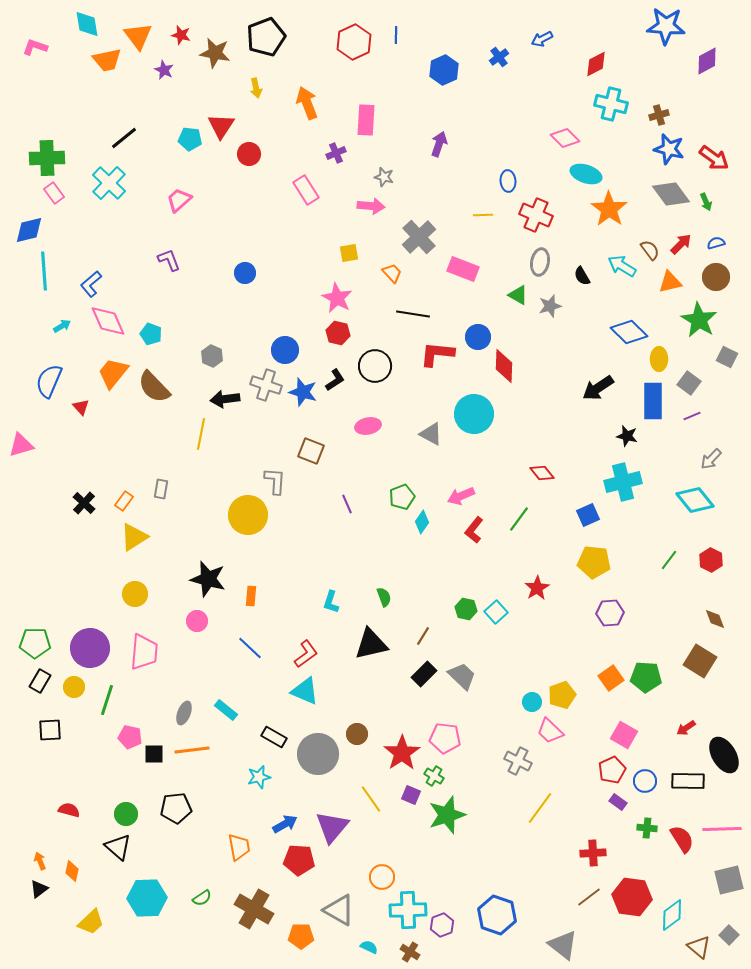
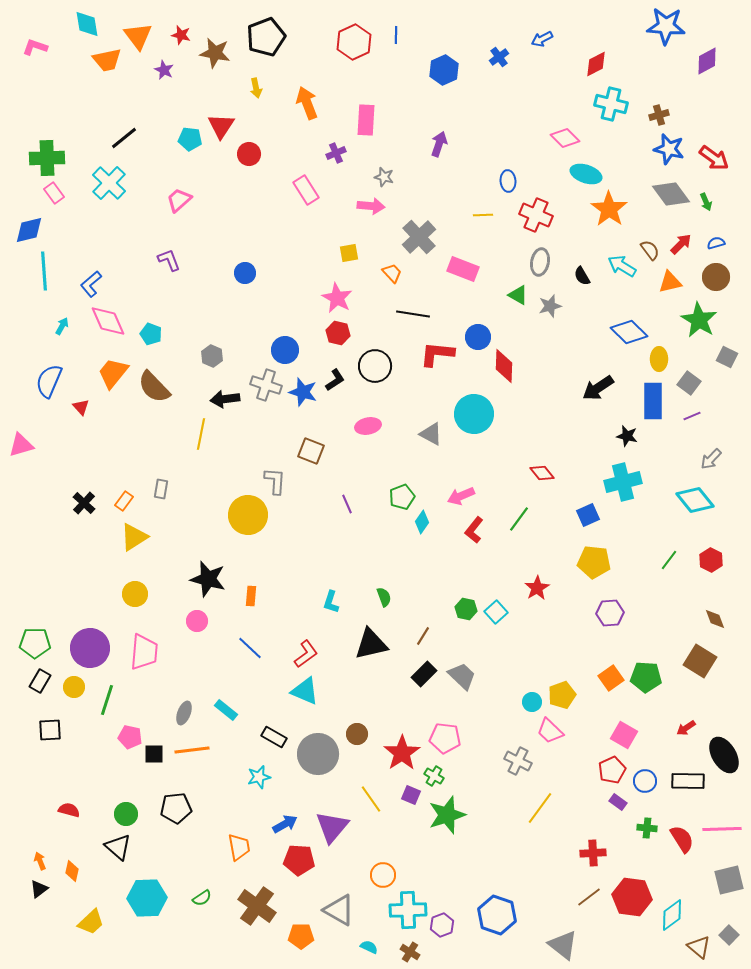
cyan arrow at (62, 326): rotated 30 degrees counterclockwise
orange circle at (382, 877): moved 1 px right, 2 px up
brown cross at (254, 909): moved 3 px right, 3 px up; rotated 6 degrees clockwise
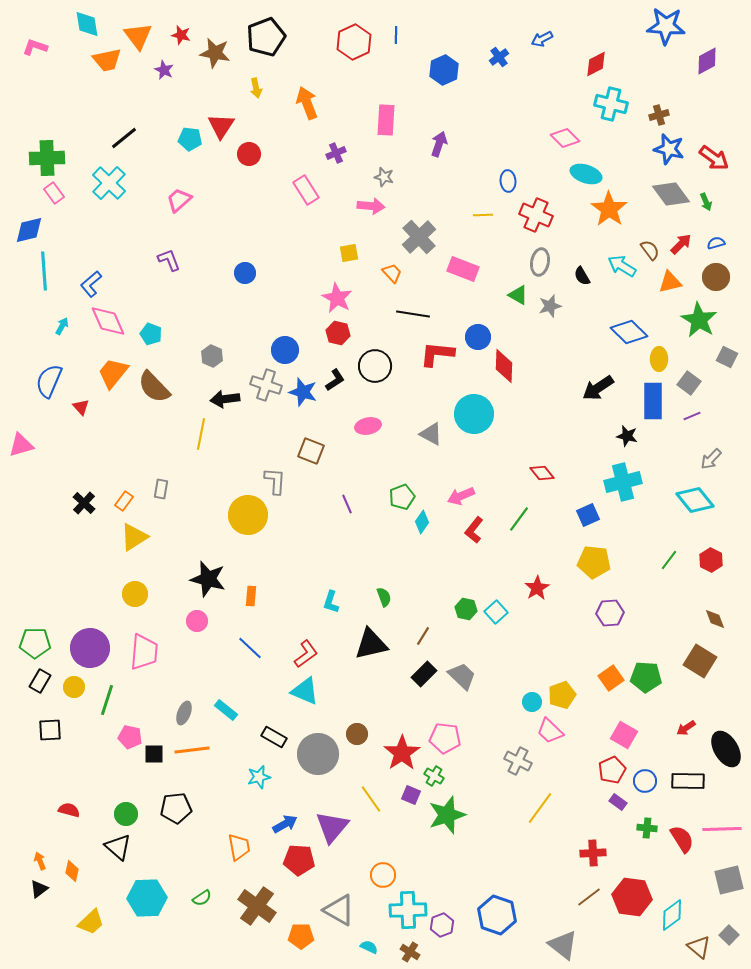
pink rectangle at (366, 120): moved 20 px right
black ellipse at (724, 755): moved 2 px right, 6 px up
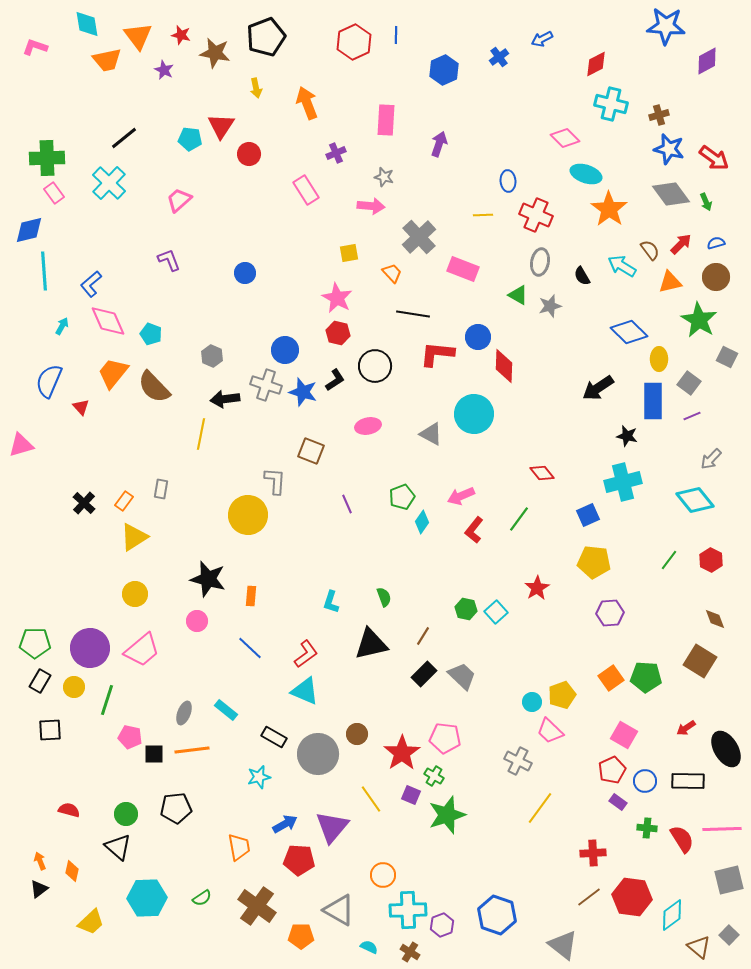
pink trapezoid at (144, 652): moved 2 px left, 2 px up; rotated 45 degrees clockwise
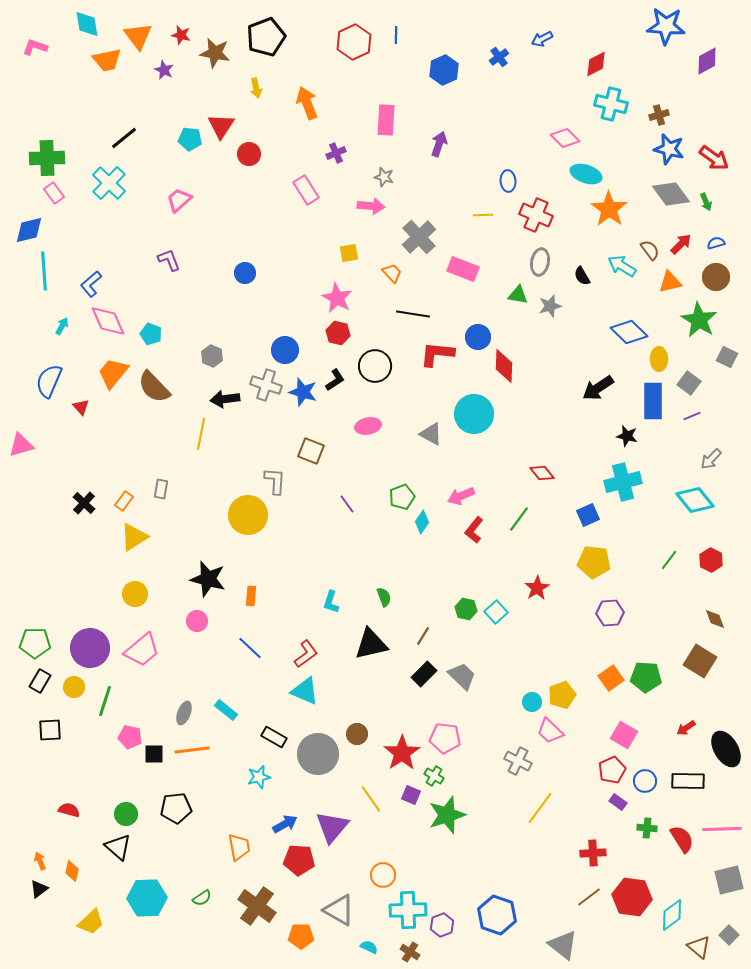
green triangle at (518, 295): rotated 20 degrees counterclockwise
purple line at (347, 504): rotated 12 degrees counterclockwise
green line at (107, 700): moved 2 px left, 1 px down
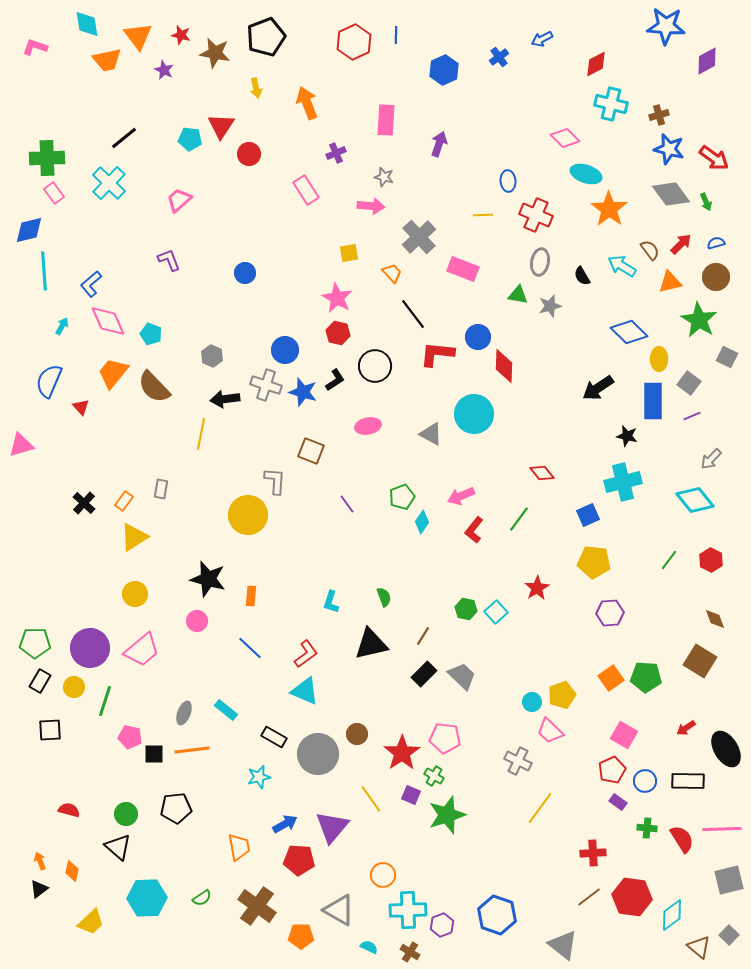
black line at (413, 314): rotated 44 degrees clockwise
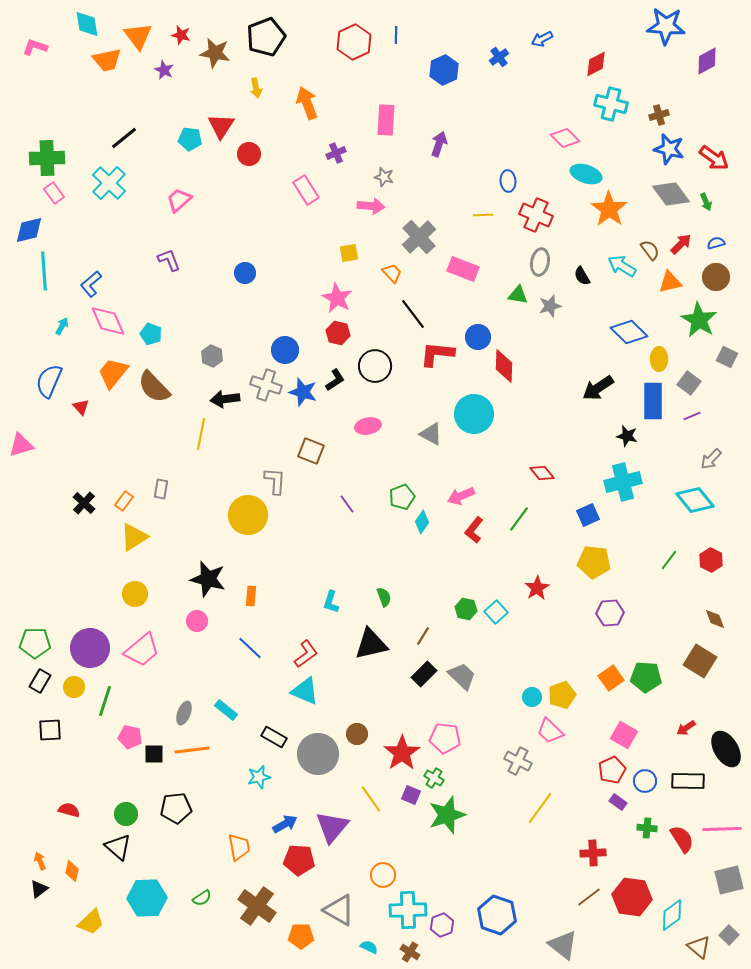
cyan circle at (532, 702): moved 5 px up
green cross at (434, 776): moved 2 px down
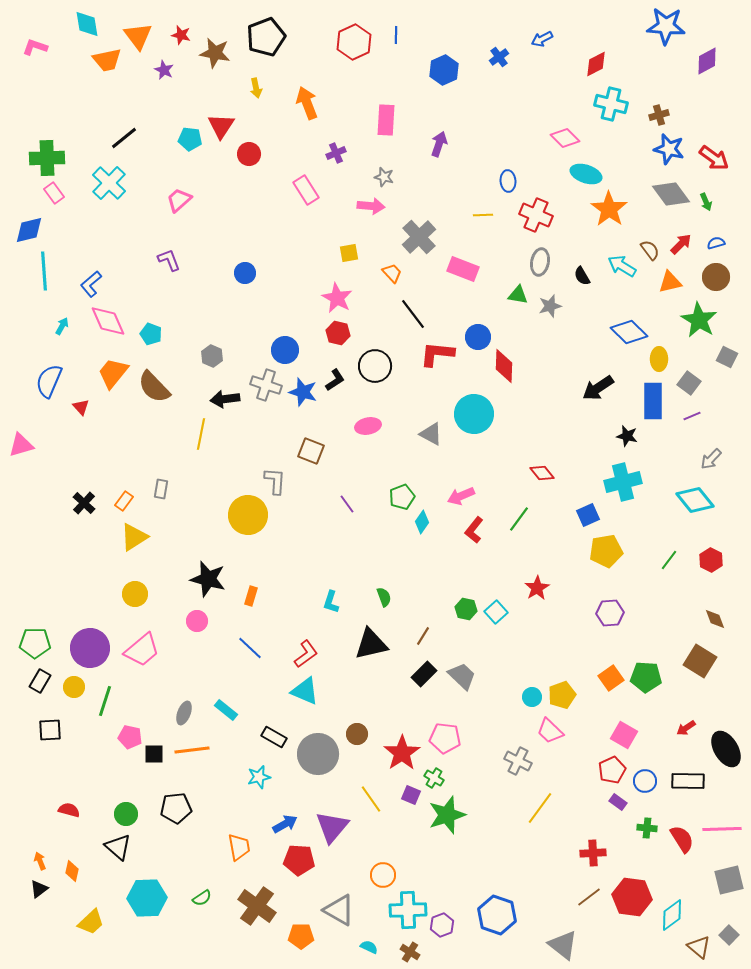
yellow pentagon at (594, 562): moved 12 px right, 11 px up; rotated 16 degrees counterclockwise
orange rectangle at (251, 596): rotated 12 degrees clockwise
